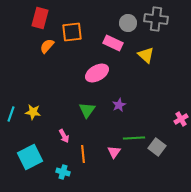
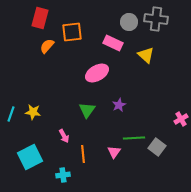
gray circle: moved 1 px right, 1 px up
cyan cross: moved 3 px down; rotated 24 degrees counterclockwise
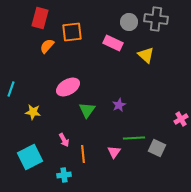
pink ellipse: moved 29 px left, 14 px down
cyan line: moved 25 px up
pink arrow: moved 4 px down
gray square: moved 1 px down; rotated 12 degrees counterclockwise
cyan cross: moved 1 px right
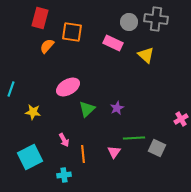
orange square: rotated 15 degrees clockwise
purple star: moved 2 px left, 3 px down
green triangle: moved 1 px up; rotated 12 degrees clockwise
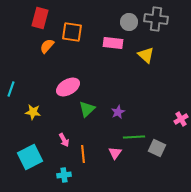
pink rectangle: rotated 18 degrees counterclockwise
purple star: moved 1 px right, 4 px down
green line: moved 1 px up
pink triangle: moved 1 px right, 1 px down
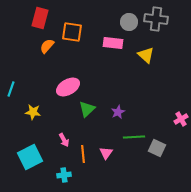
pink triangle: moved 9 px left
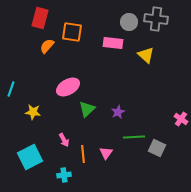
pink cross: rotated 24 degrees counterclockwise
